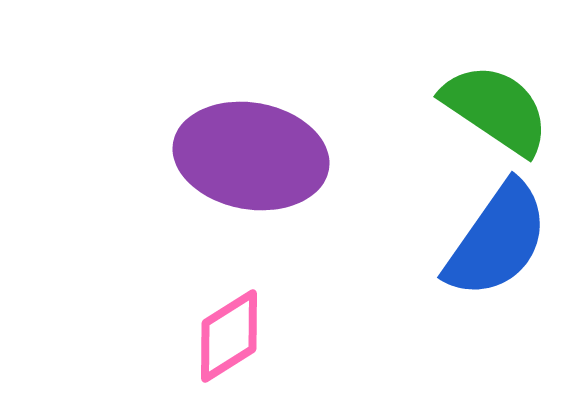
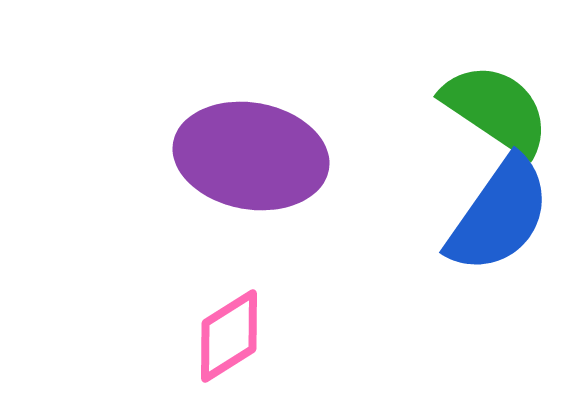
blue semicircle: moved 2 px right, 25 px up
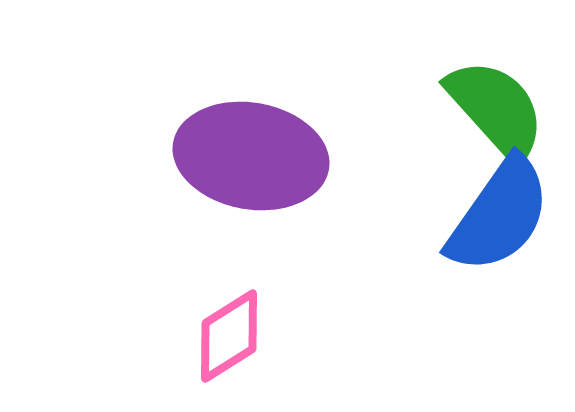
green semicircle: rotated 14 degrees clockwise
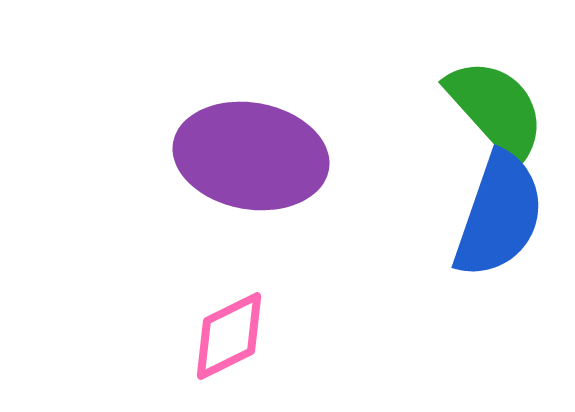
blue semicircle: rotated 16 degrees counterclockwise
pink diamond: rotated 6 degrees clockwise
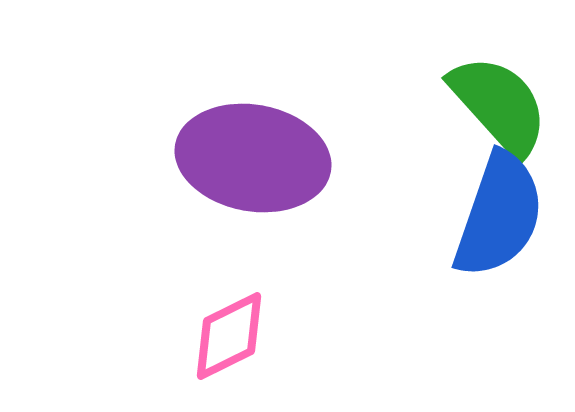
green semicircle: moved 3 px right, 4 px up
purple ellipse: moved 2 px right, 2 px down
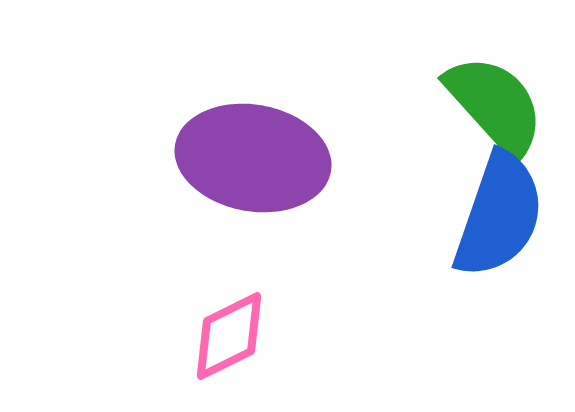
green semicircle: moved 4 px left
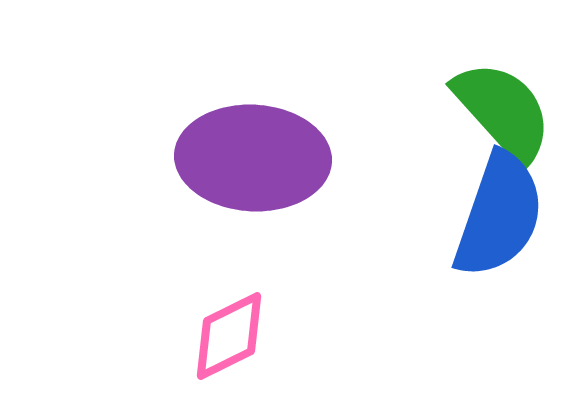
green semicircle: moved 8 px right, 6 px down
purple ellipse: rotated 7 degrees counterclockwise
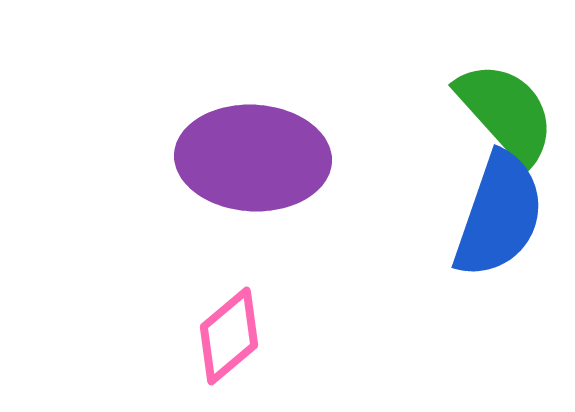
green semicircle: moved 3 px right, 1 px down
pink diamond: rotated 14 degrees counterclockwise
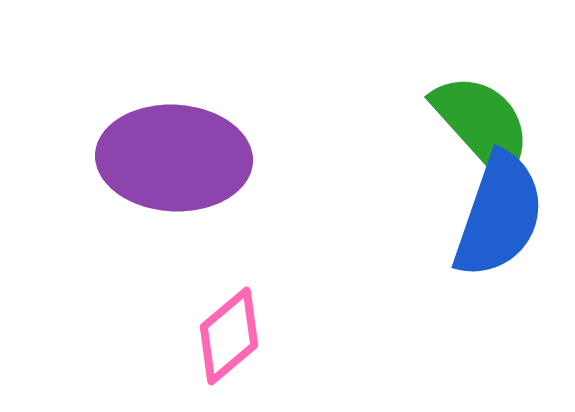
green semicircle: moved 24 px left, 12 px down
purple ellipse: moved 79 px left
